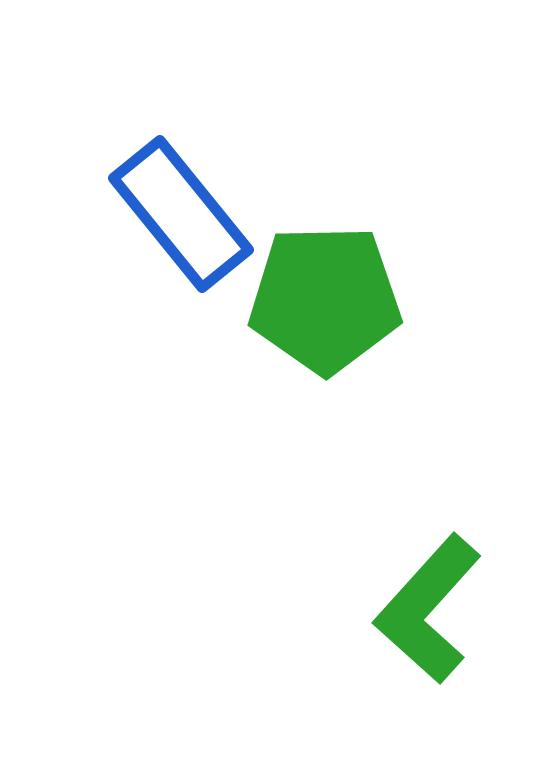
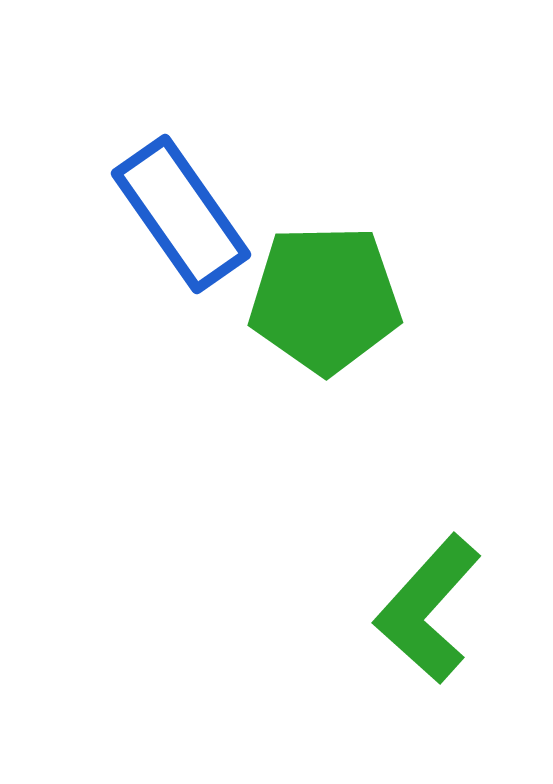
blue rectangle: rotated 4 degrees clockwise
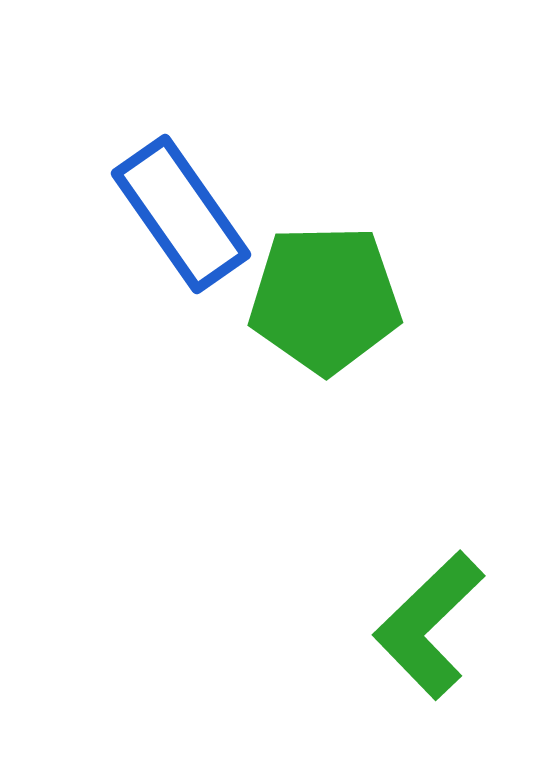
green L-shape: moved 1 px right, 16 px down; rotated 4 degrees clockwise
